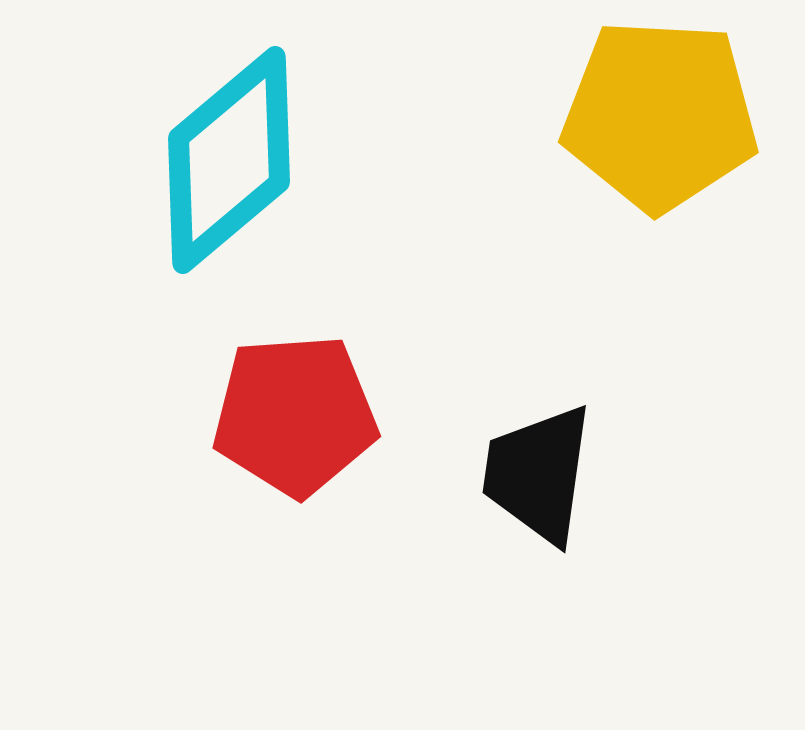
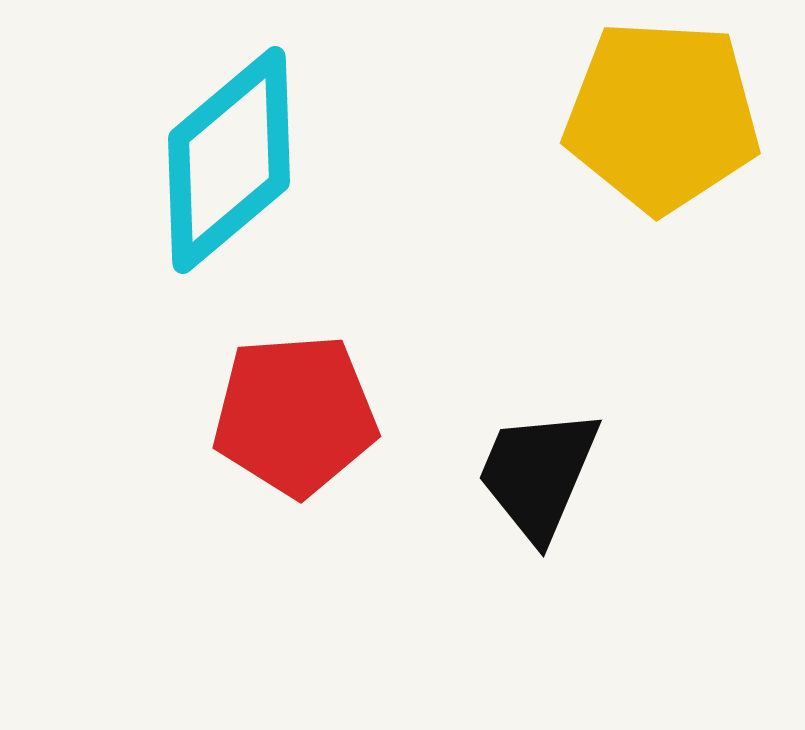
yellow pentagon: moved 2 px right, 1 px down
black trapezoid: rotated 15 degrees clockwise
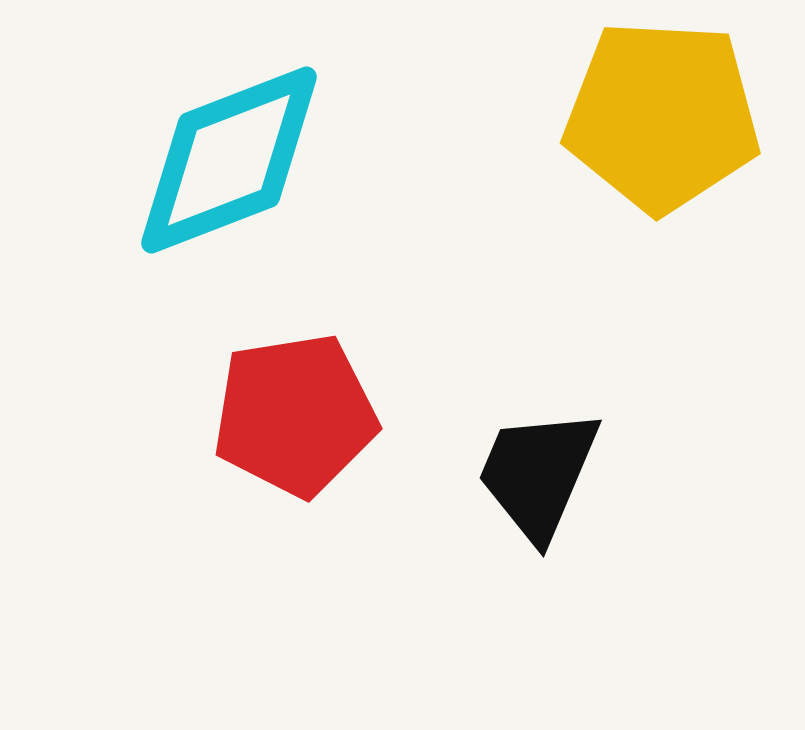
cyan diamond: rotated 19 degrees clockwise
red pentagon: rotated 5 degrees counterclockwise
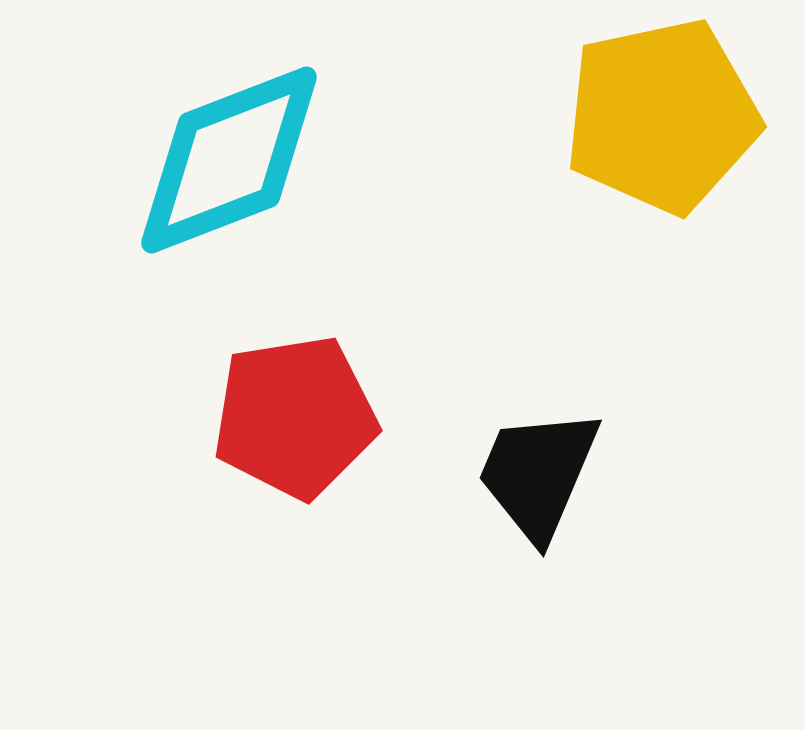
yellow pentagon: rotated 15 degrees counterclockwise
red pentagon: moved 2 px down
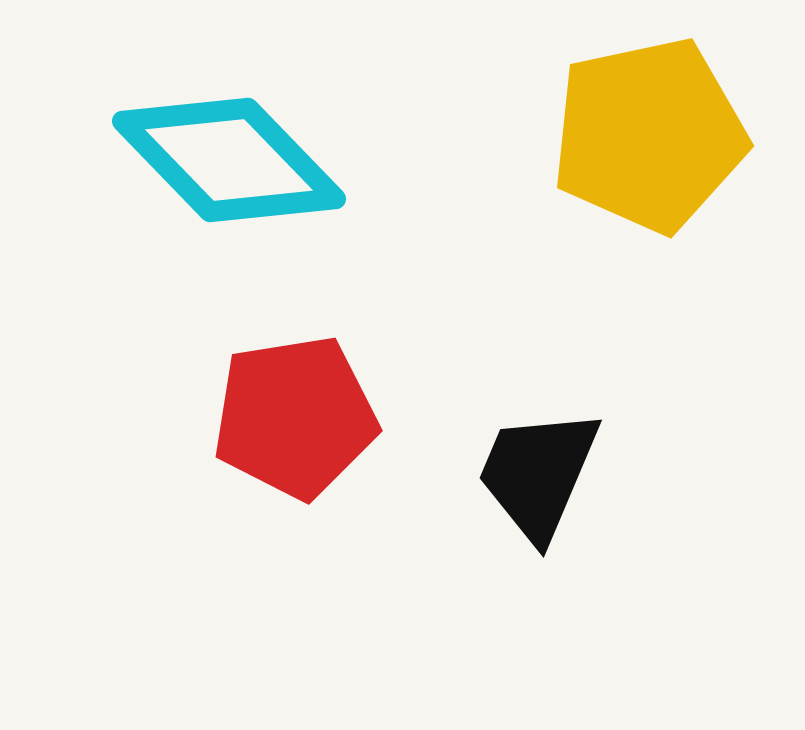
yellow pentagon: moved 13 px left, 19 px down
cyan diamond: rotated 67 degrees clockwise
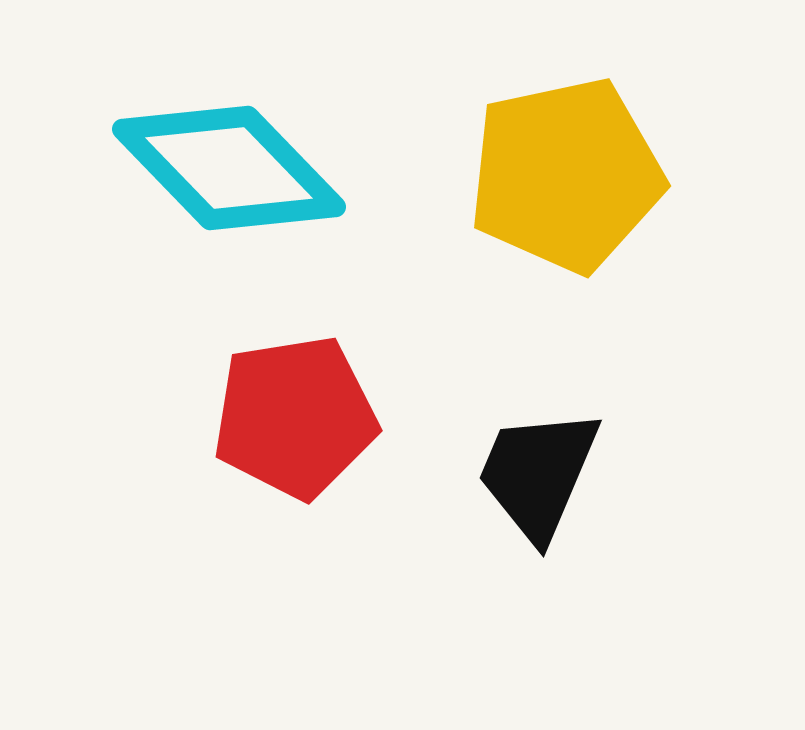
yellow pentagon: moved 83 px left, 40 px down
cyan diamond: moved 8 px down
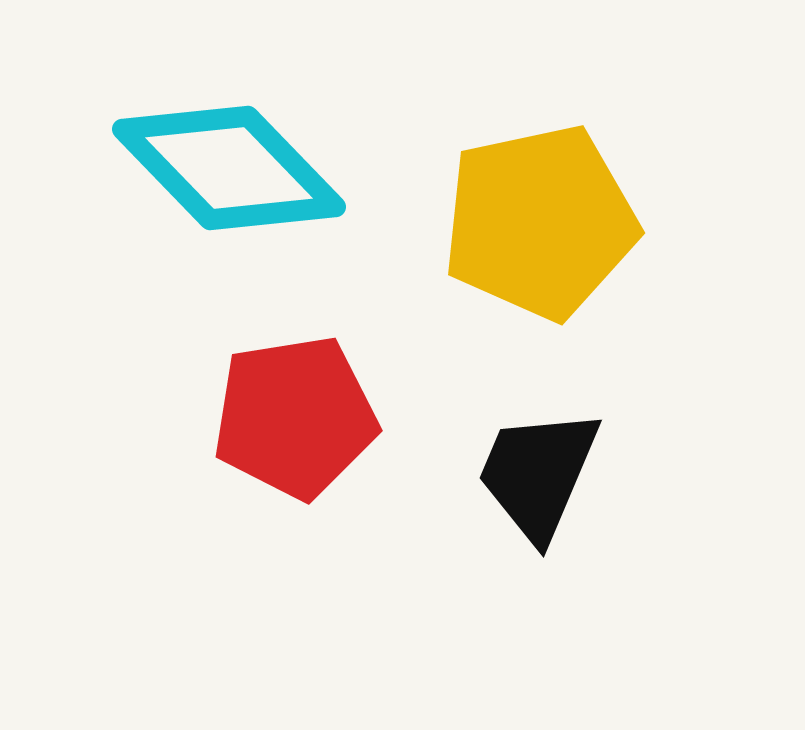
yellow pentagon: moved 26 px left, 47 px down
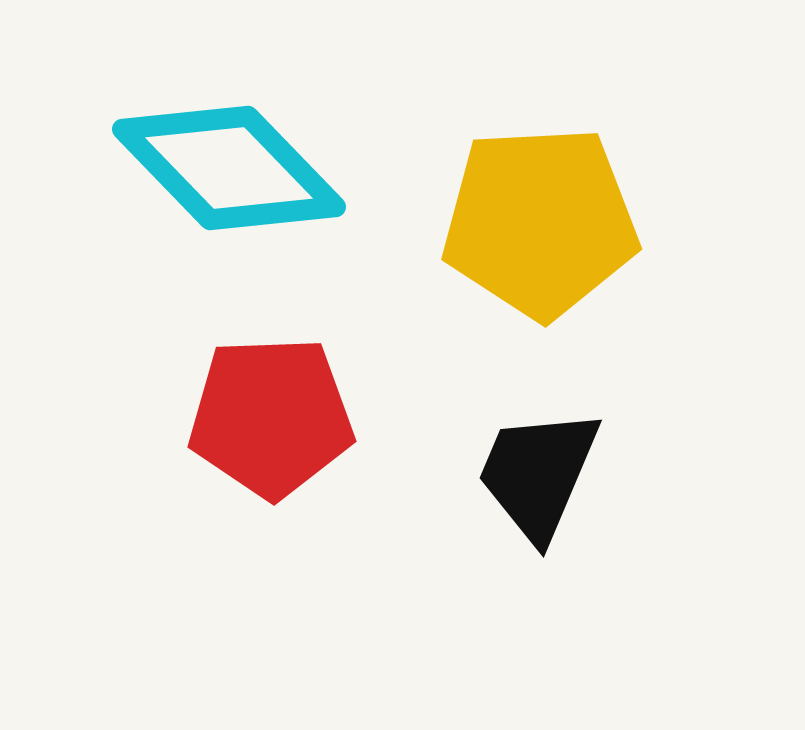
yellow pentagon: rotated 9 degrees clockwise
red pentagon: moved 24 px left; rotated 7 degrees clockwise
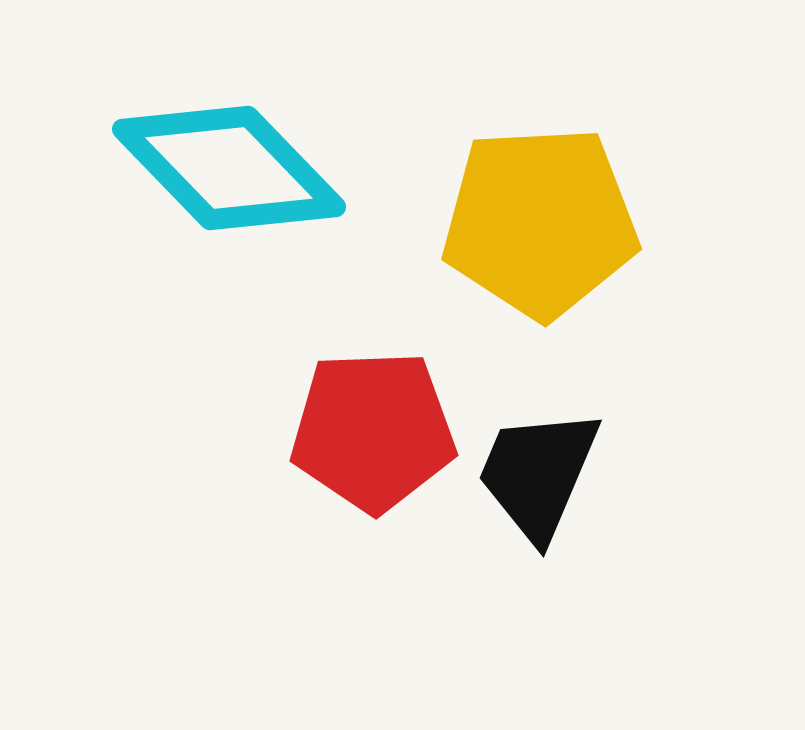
red pentagon: moved 102 px right, 14 px down
